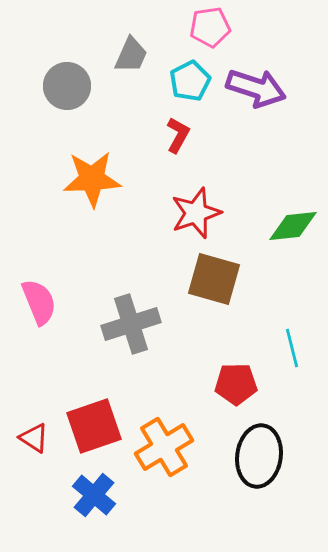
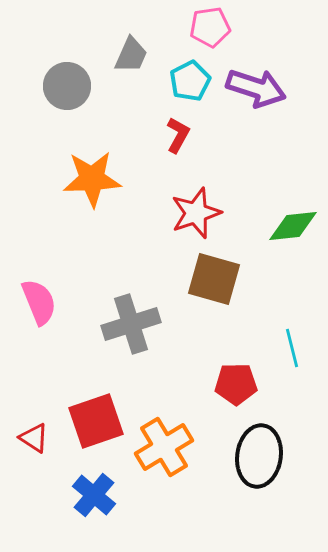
red square: moved 2 px right, 5 px up
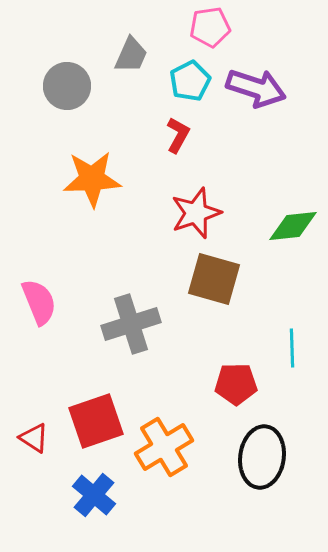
cyan line: rotated 12 degrees clockwise
black ellipse: moved 3 px right, 1 px down
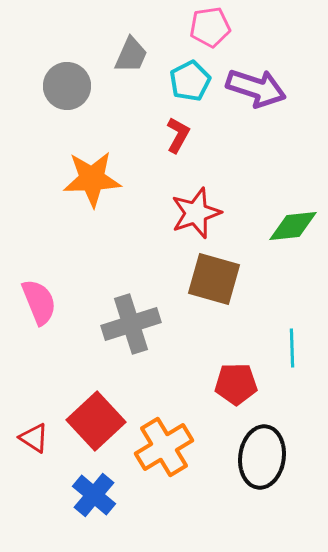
red square: rotated 24 degrees counterclockwise
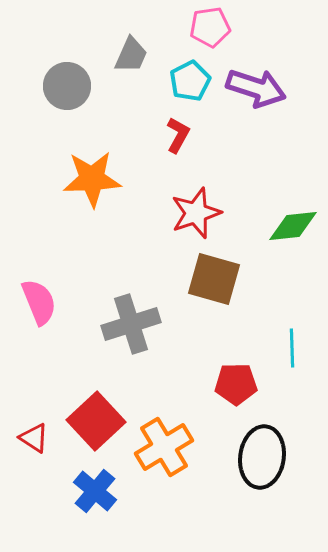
blue cross: moved 1 px right, 4 px up
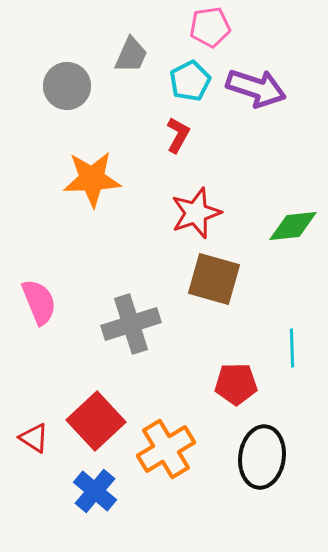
orange cross: moved 2 px right, 2 px down
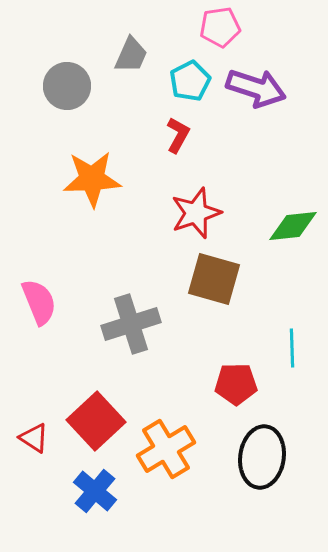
pink pentagon: moved 10 px right
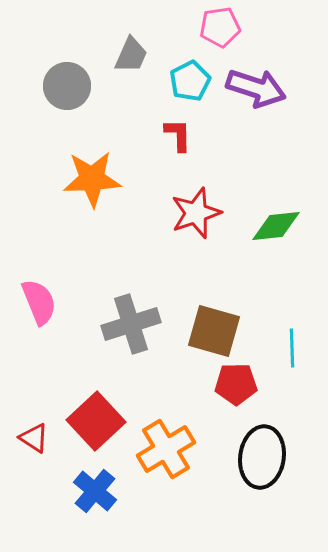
red L-shape: rotated 30 degrees counterclockwise
green diamond: moved 17 px left
brown square: moved 52 px down
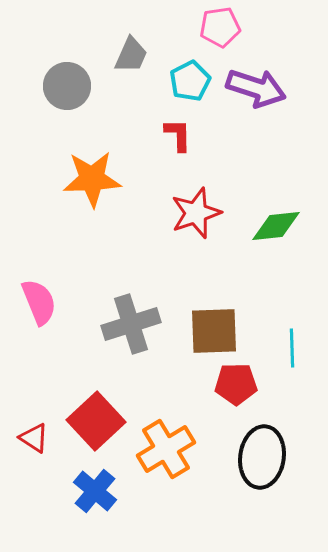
brown square: rotated 18 degrees counterclockwise
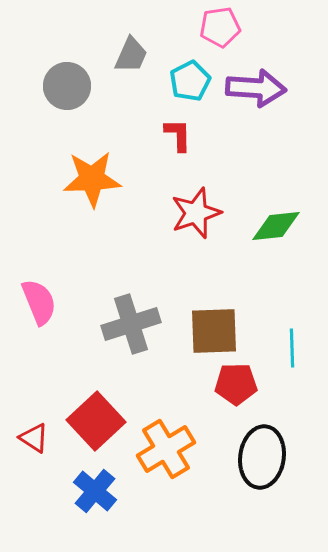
purple arrow: rotated 14 degrees counterclockwise
